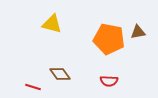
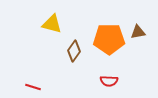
orange pentagon: rotated 12 degrees counterclockwise
brown diamond: moved 14 px right, 23 px up; rotated 70 degrees clockwise
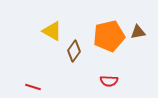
yellow triangle: moved 7 px down; rotated 15 degrees clockwise
orange pentagon: moved 3 px up; rotated 12 degrees counterclockwise
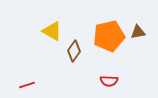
red line: moved 6 px left, 2 px up; rotated 35 degrees counterclockwise
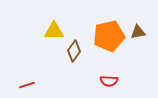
yellow triangle: moved 2 px right; rotated 30 degrees counterclockwise
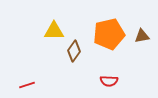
brown triangle: moved 4 px right, 4 px down
orange pentagon: moved 2 px up
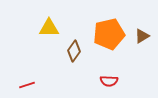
yellow triangle: moved 5 px left, 3 px up
brown triangle: rotated 21 degrees counterclockwise
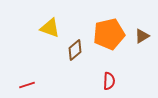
yellow triangle: moved 1 px right; rotated 20 degrees clockwise
brown diamond: moved 1 px right, 1 px up; rotated 15 degrees clockwise
red semicircle: rotated 90 degrees counterclockwise
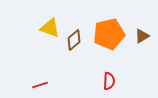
brown diamond: moved 1 px left, 10 px up
red line: moved 13 px right
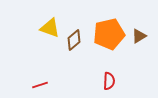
brown triangle: moved 3 px left
